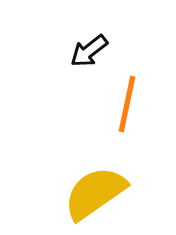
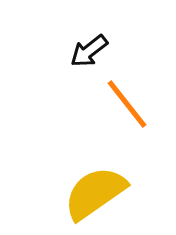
orange line: rotated 50 degrees counterclockwise
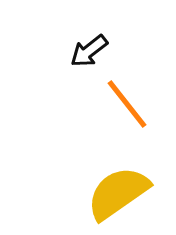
yellow semicircle: moved 23 px right
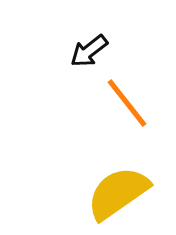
orange line: moved 1 px up
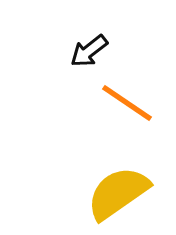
orange line: rotated 18 degrees counterclockwise
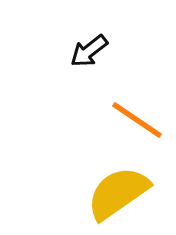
orange line: moved 10 px right, 17 px down
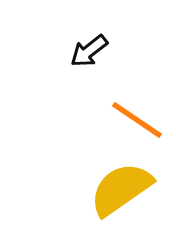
yellow semicircle: moved 3 px right, 4 px up
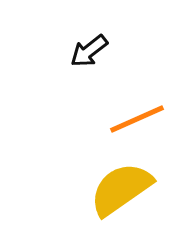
orange line: moved 1 px up; rotated 58 degrees counterclockwise
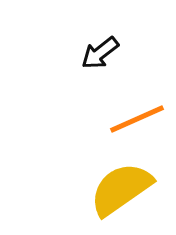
black arrow: moved 11 px right, 2 px down
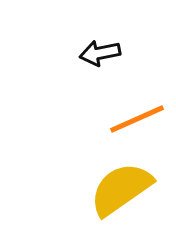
black arrow: rotated 27 degrees clockwise
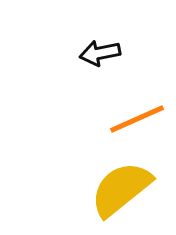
yellow semicircle: rotated 4 degrees counterclockwise
